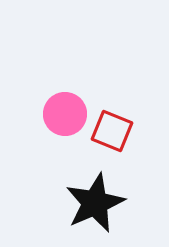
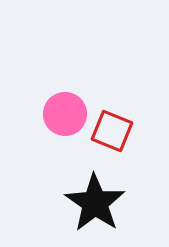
black star: rotated 14 degrees counterclockwise
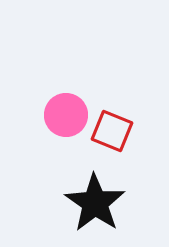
pink circle: moved 1 px right, 1 px down
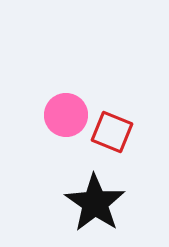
red square: moved 1 px down
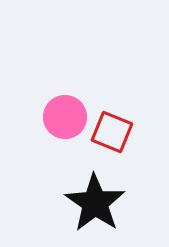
pink circle: moved 1 px left, 2 px down
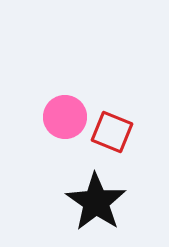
black star: moved 1 px right, 1 px up
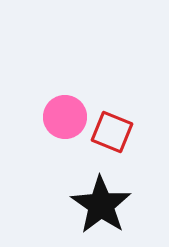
black star: moved 5 px right, 3 px down
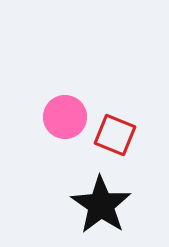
red square: moved 3 px right, 3 px down
